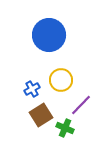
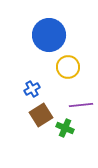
yellow circle: moved 7 px right, 13 px up
purple line: rotated 40 degrees clockwise
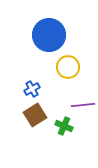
purple line: moved 2 px right
brown square: moved 6 px left
green cross: moved 1 px left, 2 px up
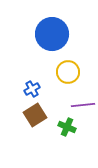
blue circle: moved 3 px right, 1 px up
yellow circle: moved 5 px down
green cross: moved 3 px right, 1 px down
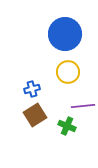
blue circle: moved 13 px right
blue cross: rotated 14 degrees clockwise
purple line: moved 1 px down
green cross: moved 1 px up
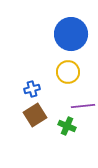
blue circle: moved 6 px right
